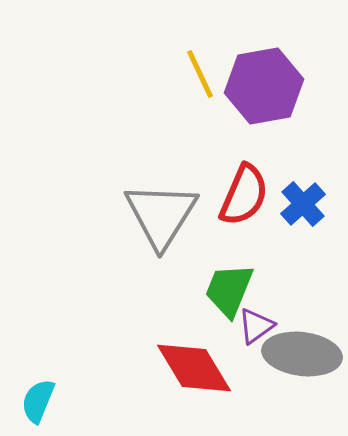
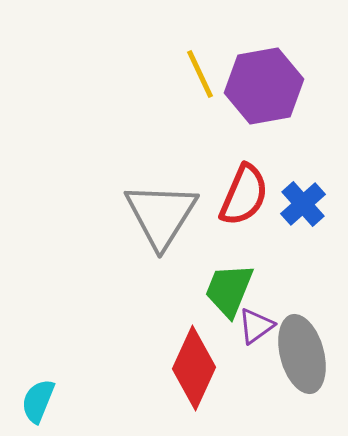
gray ellipse: rotated 68 degrees clockwise
red diamond: rotated 56 degrees clockwise
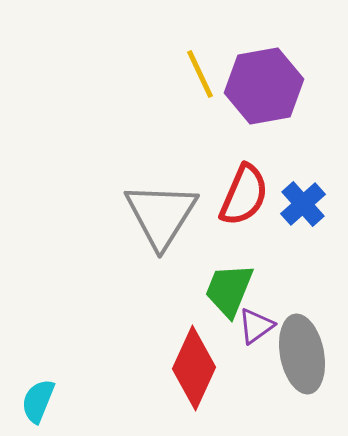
gray ellipse: rotated 4 degrees clockwise
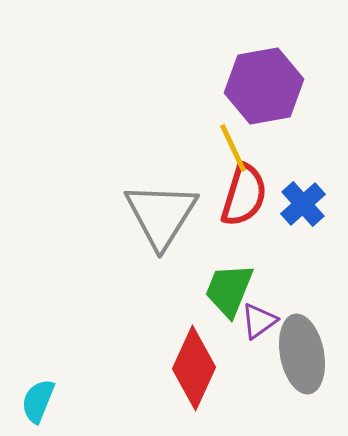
yellow line: moved 33 px right, 74 px down
red semicircle: rotated 6 degrees counterclockwise
purple triangle: moved 3 px right, 5 px up
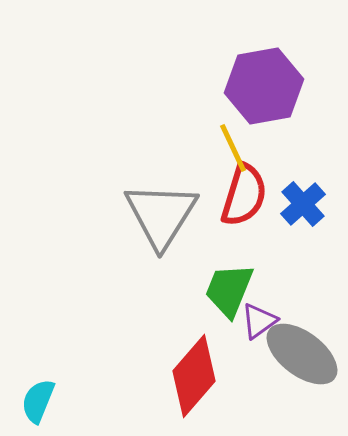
gray ellipse: rotated 42 degrees counterclockwise
red diamond: moved 8 px down; rotated 16 degrees clockwise
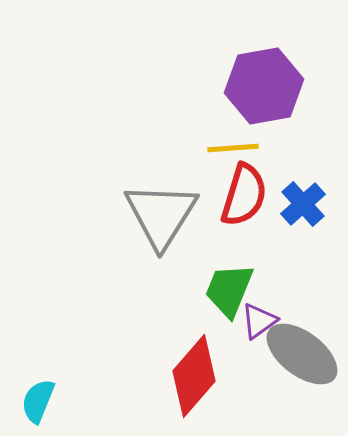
yellow line: rotated 69 degrees counterclockwise
